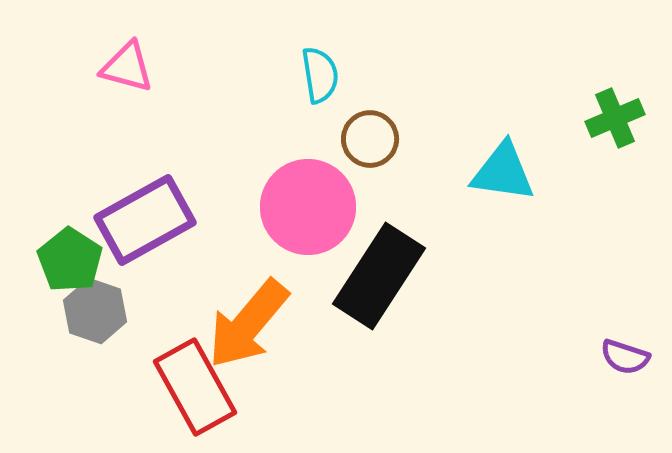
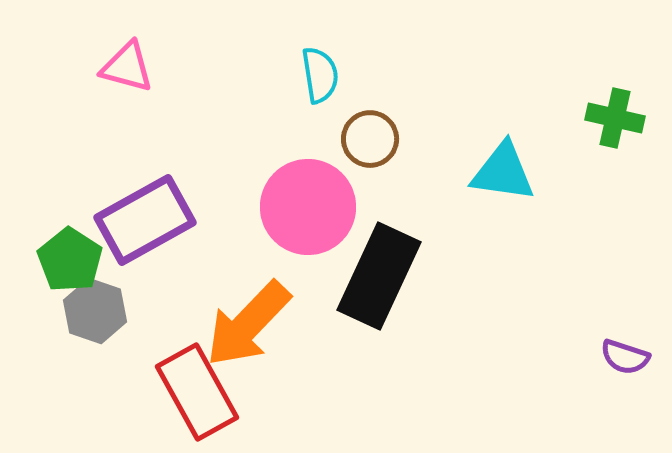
green cross: rotated 36 degrees clockwise
black rectangle: rotated 8 degrees counterclockwise
orange arrow: rotated 4 degrees clockwise
red rectangle: moved 2 px right, 5 px down
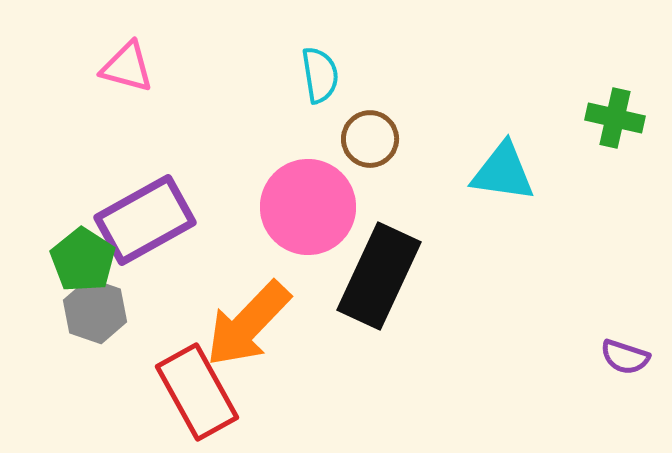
green pentagon: moved 13 px right
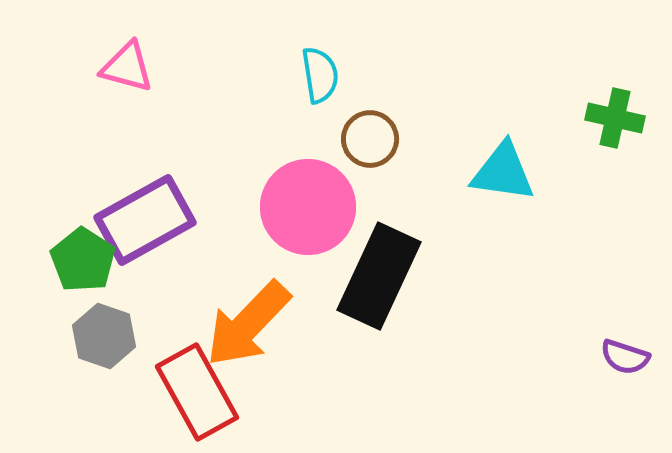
gray hexagon: moved 9 px right, 25 px down
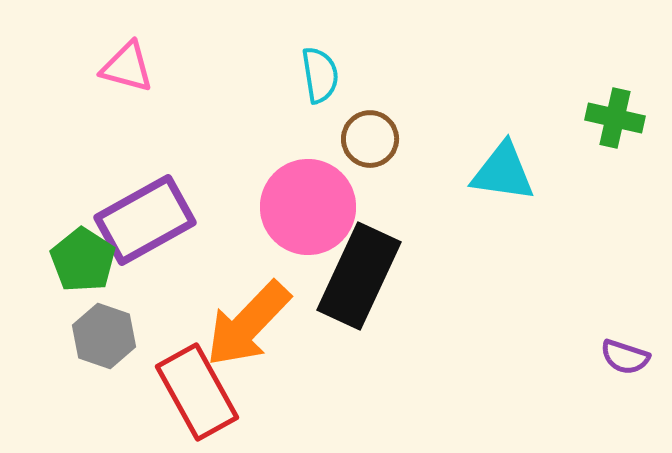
black rectangle: moved 20 px left
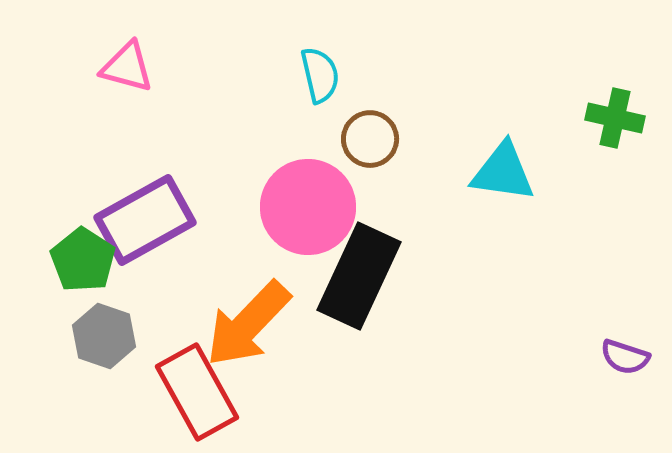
cyan semicircle: rotated 4 degrees counterclockwise
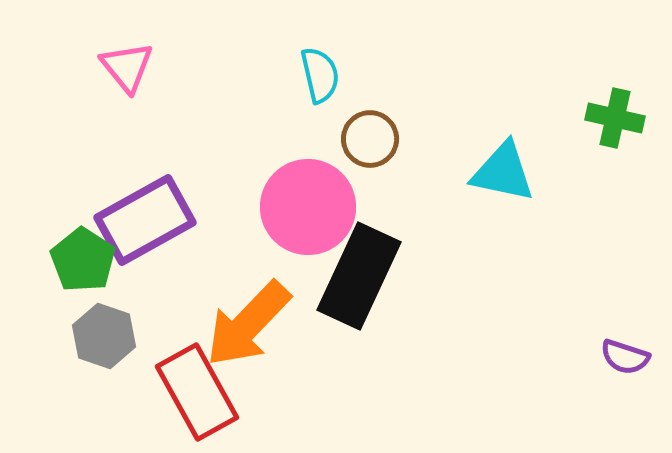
pink triangle: rotated 36 degrees clockwise
cyan triangle: rotated 4 degrees clockwise
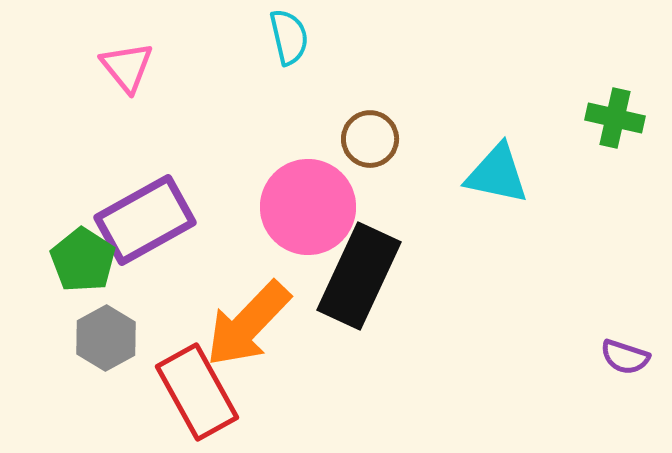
cyan semicircle: moved 31 px left, 38 px up
cyan triangle: moved 6 px left, 2 px down
gray hexagon: moved 2 px right, 2 px down; rotated 12 degrees clockwise
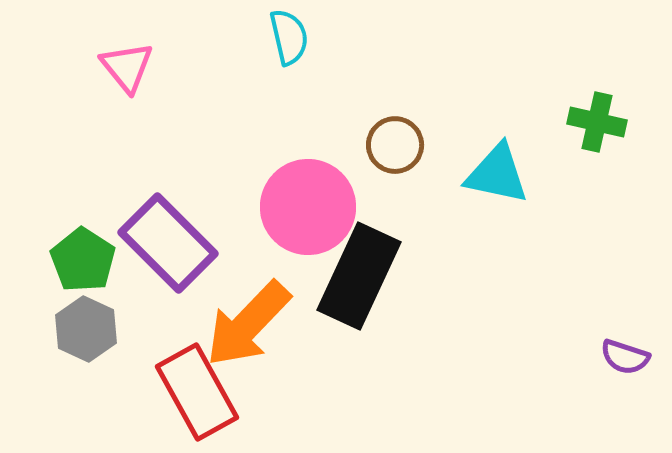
green cross: moved 18 px left, 4 px down
brown circle: moved 25 px right, 6 px down
purple rectangle: moved 23 px right, 23 px down; rotated 74 degrees clockwise
gray hexagon: moved 20 px left, 9 px up; rotated 6 degrees counterclockwise
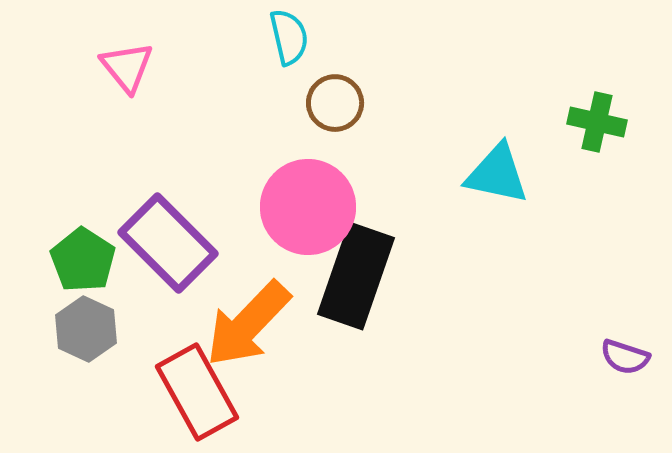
brown circle: moved 60 px left, 42 px up
black rectangle: moved 3 px left; rotated 6 degrees counterclockwise
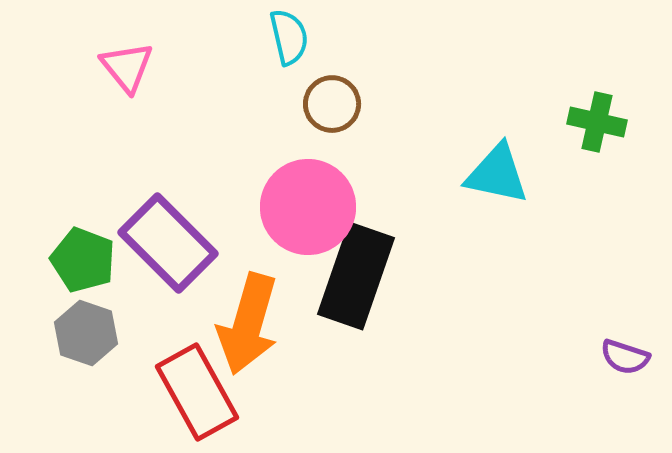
brown circle: moved 3 px left, 1 px down
green pentagon: rotated 12 degrees counterclockwise
orange arrow: rotated 28 degrees counterclockwise
gray hexagon: moved 4 px down; rotated 6 degrees counterclockwise
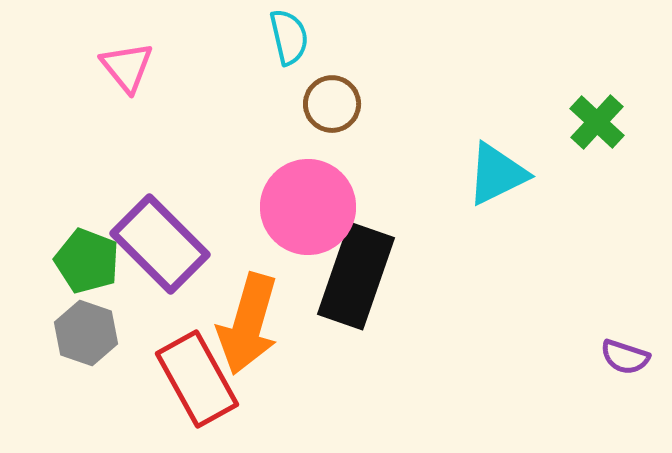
green cross: rotated 30 degrees clockwise
cyan triangle: rotated 38 degrees counterclockwise
purple rectangle: moved 8 px left, 1 px down
green pentagon: moved 4 px right, 1 px down
red rectangle: moved 13 px up
